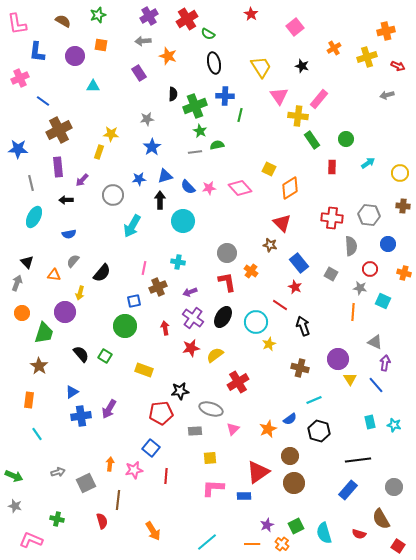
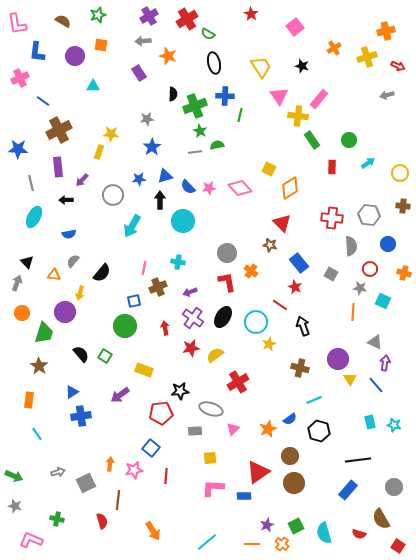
green circle at (346, 139): moved 3 px right, 1 px down
purple arrow at (109, 409): moved 11 px right, 14 px up; rotated 24 degrees clockwise
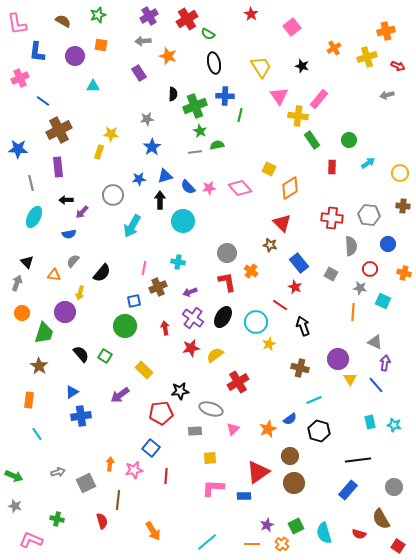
pink square at (295, 27): moved 3 px left
purple arrow at (82, 180): moved 32 px down
yellow rectangle at (144, 370): rotated 24 degrees clockwise
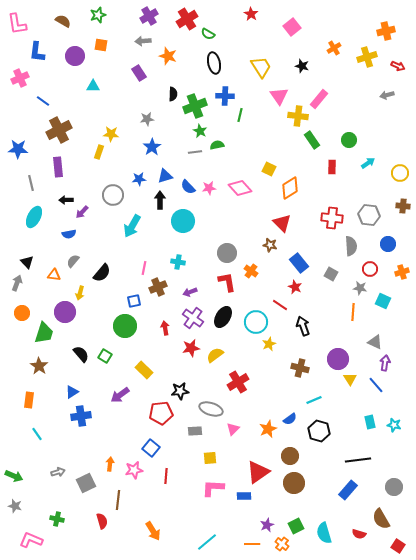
orange cross at (404, 273): moved 2 px left, 1 px up; rotated 32 degrees counterclockwise
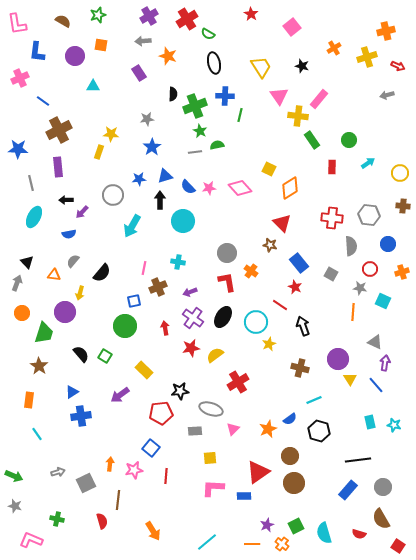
gray circle at (394, 487): moved 11 px left
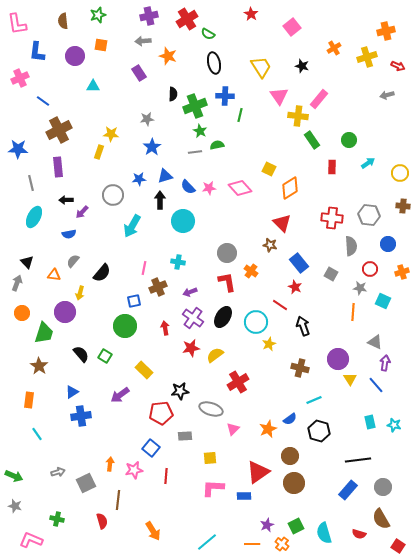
purple cross at (149, 16): rotated 18 degrees clockwise
brown semicircle at (63, 21): rotated 126 degrees counterclockwise
gray rectangle at (195, 431): moved 10 px left, 5 px down
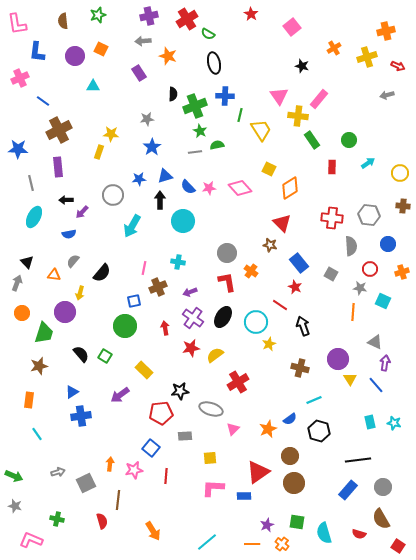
orange square at (101, 45): moved 4 px down; rotated 16 degrees clockwise
yellow trapezoid at (261, 67): moved 63 px down
brown star at (39, 366): rotated 24 degrees clockwise
cyan star at (394, 425): moved 2 px up
green square at (296, 526): moved 1 px right, 4 px up; rotated 35 degrees clockwise
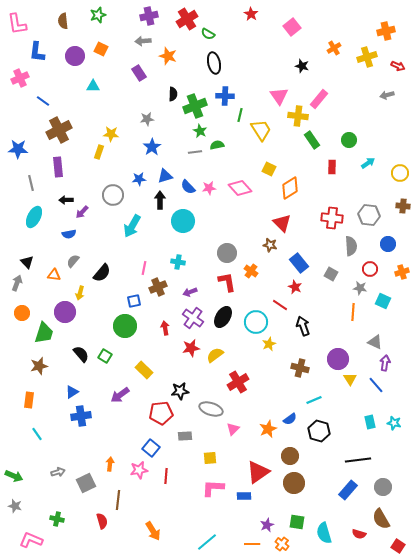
pink star at (134, 470): moved 5 px right
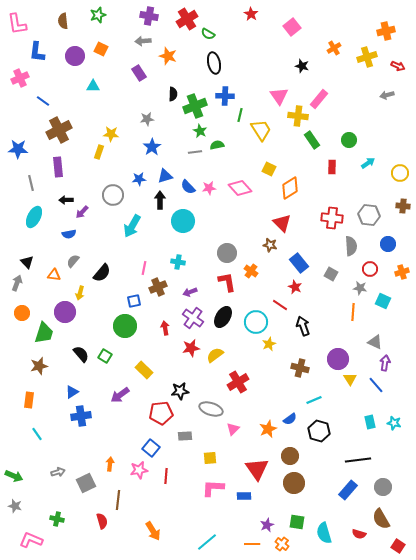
purple cross at (149, 16): rotated 24 degrees clockwise
red triangle at (258, 472): moved 1 px left, 3 px up; rotated 30 degrees counterclockwise
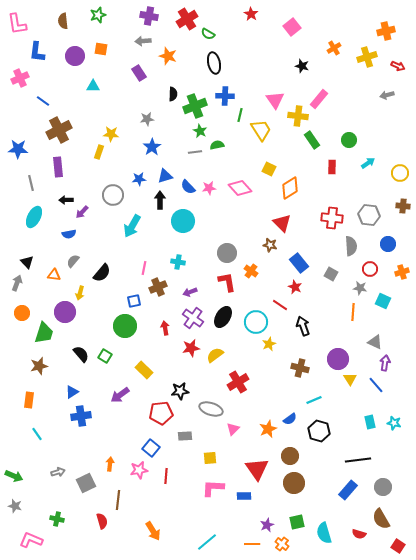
orange square at (101, 49): rotated 16 degrees counterclockwise
pink triangle at (279, 96): moved 4 px left, 4 px down
green square at (297, 522): rotated 21 degrees counterclockwise
